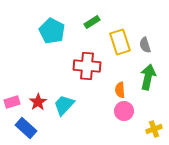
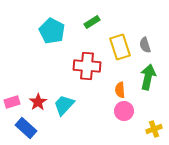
yellow rectangle: moved 5 px down
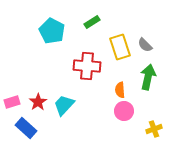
gray semicircle: rotated 28 degrees counterclockwise
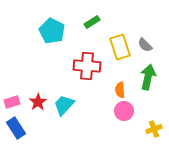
blue rectangle: moved 10 px left; rotated 15 degrees clockwise
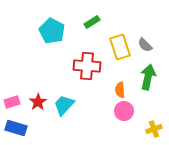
blue rectangle: rotated 40 degrees counterclockwise
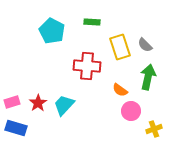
green rectangle: rotated 35 degrees clockwise
orange semicircle: rotated 49 degrees counterclockwise
red star: moved 1 px down
pink circle: moved 7 px right
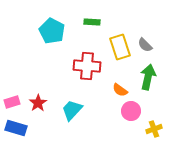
cyan trapezoid: moved 8 px right, 5 px down
